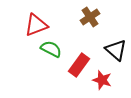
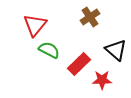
red triangle: moved 1 px left; rotated 30 degrees counterclockwise
green semicircle: moved 2 px left, 1 px down
red rectangle: moved 1 px up; rotated 10 degrees clockwise
red star: rotated 18 degrees counterclockwise
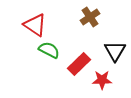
red triangle: rotated 35 degrees counterclockwise
black triangle: moved 1 px left, 1 px down; rotated 20 degrees clockwise
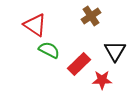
brown cross: moved 1 px right, 1 px up
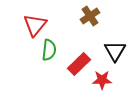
brown cross: moved 1 px left
red triangle: rotated 35 degrees clockwise
green semicircle: rotated 70 degrees clockwise
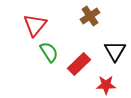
green semicircle: moved 2 px down; rotated 40 degrees counterclockwise
red star: moved 4 px right, 5 px down
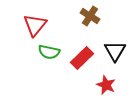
brown cross: rotated 24 degrees counterclockwise
green semicircle: rotated 135 degrees clockwise
red rectangle: moved 3 px right, 6 px up
red star: rotated 24 degrees clockwise
